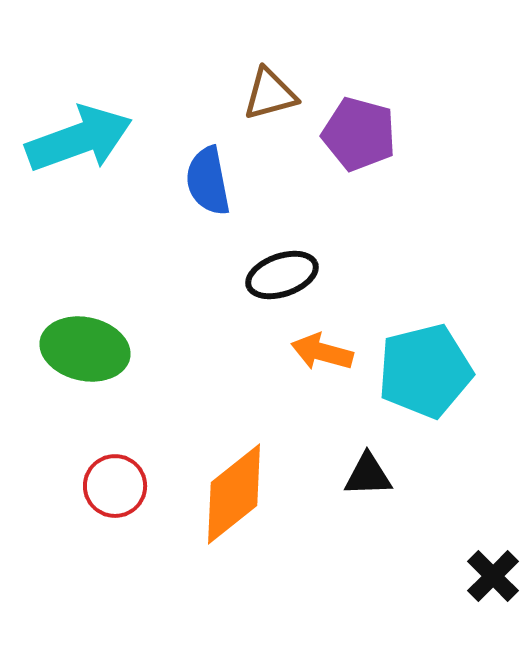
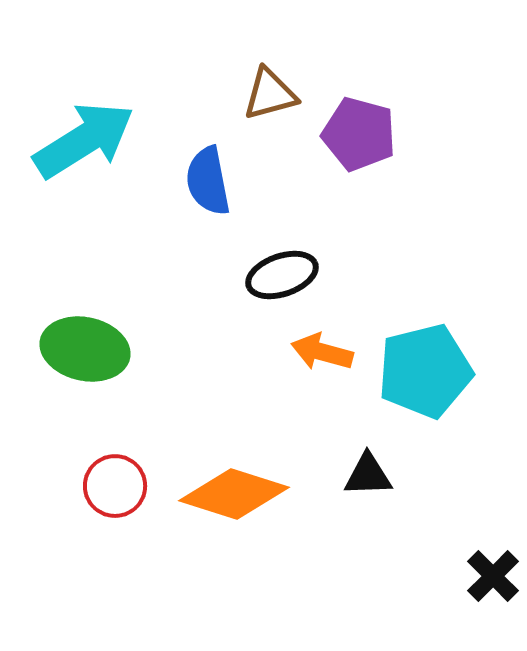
cyan arrow: moved 5 px right, 1 px down; rotated 12 degrees counterclockwise
orange diamond: rotated 56 degrees clockwise
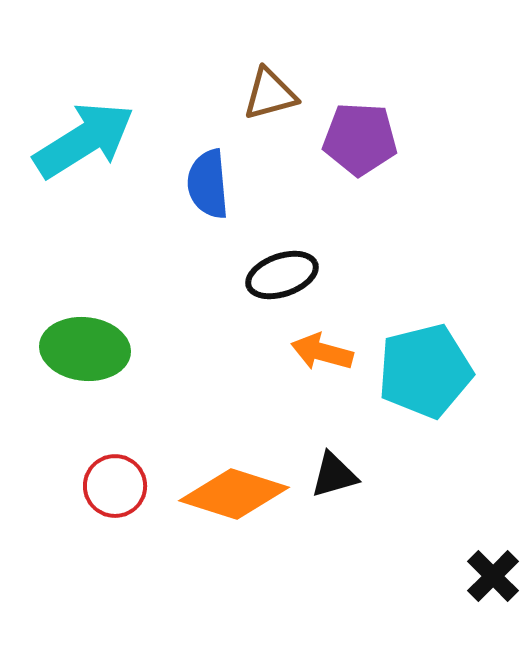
purple pentagon: moved 1 px right, 5 px down; rotated 12 degrees counterclockwise
blue semicircle: moved 3 px down; rotated 6 degrees clockwise
green ellipse: rotated 6 degrees counterclockwise
black triangle: moved 34 px left; rotated 14 degrees counterclockwise
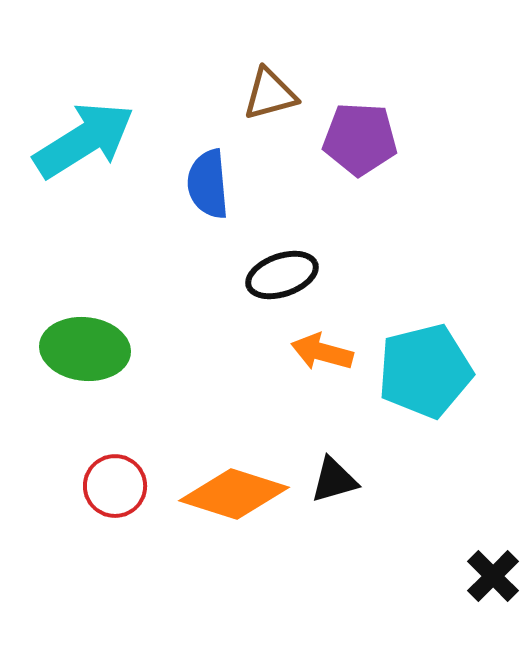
black triangle: moved 5 px down
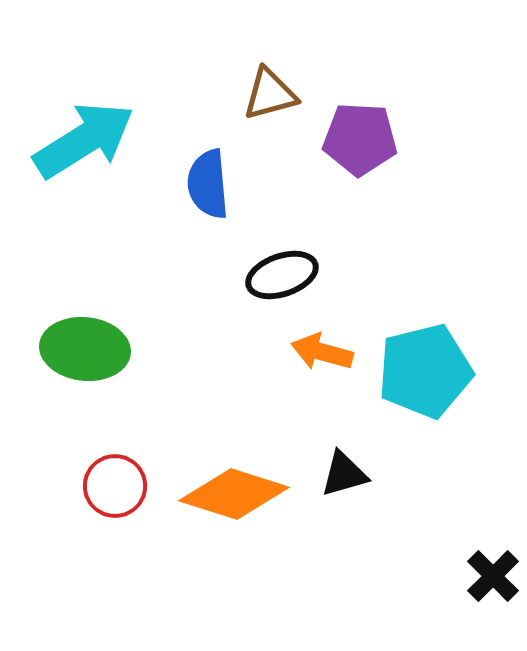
black triangle: moved 10 px right, 6 px up
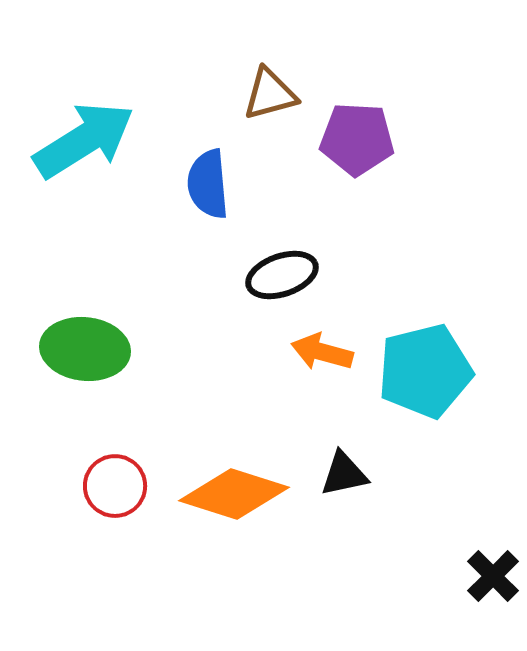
purple pentagon: moved 3 px left
black triangle: rotated 4 degrees clockwise
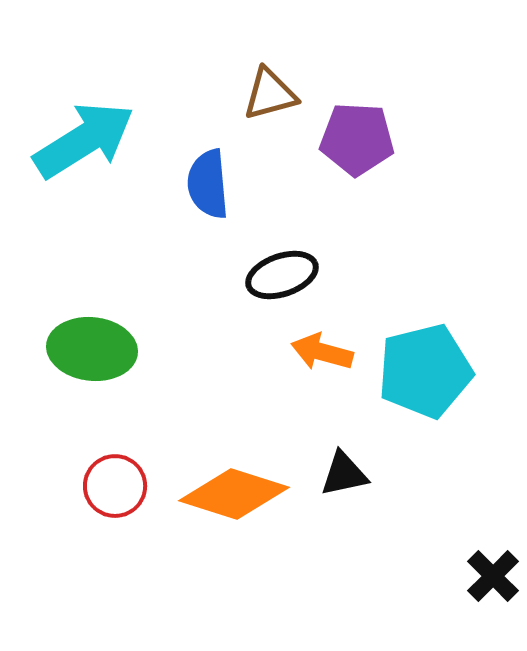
green ellipse: moved 7 px right
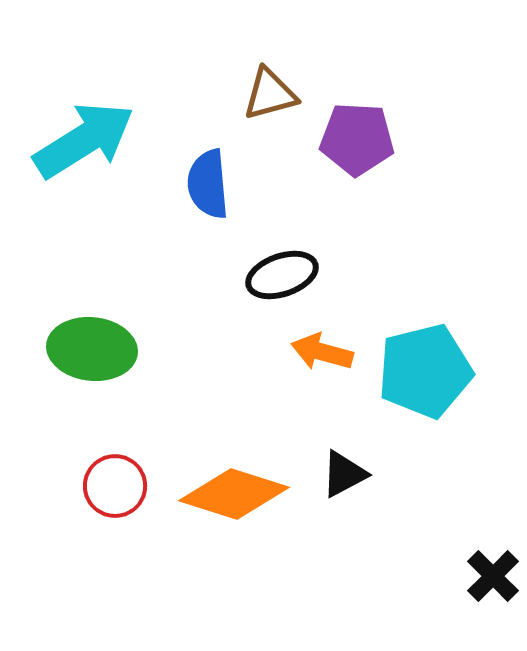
black triangle: rotated 16 degrees counterclockwise
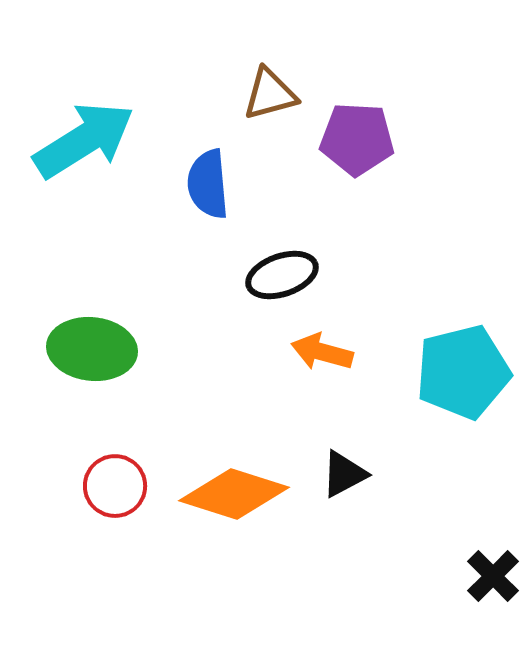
cyan pentagon: moved 38 px right, 1 px down
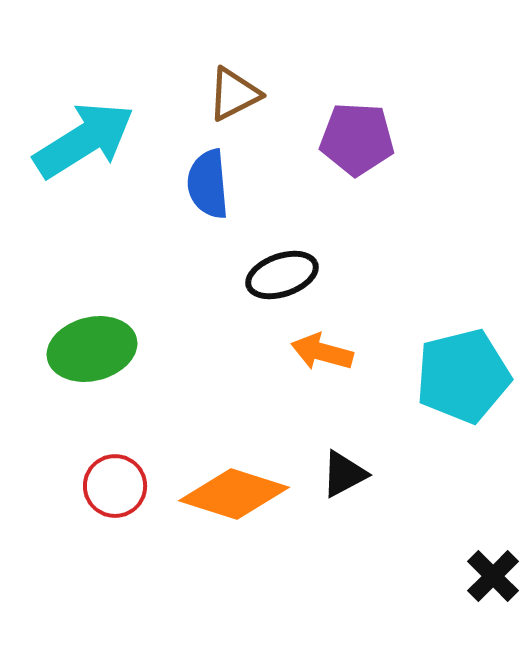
brown triangle: moved 36 px left; rotated 12 degrees counterclockwise
green ellipse: rotated 20 degrees counterclockwise
cyan pentagon: moved 4 px down
